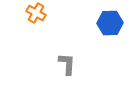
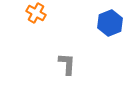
blue hexagon: rotated 20 degrees counterclockwise
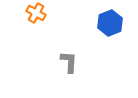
gray L-shape: moved 2 px right, 2 px up
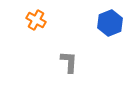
orange cross: moved 7 px down
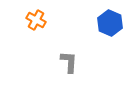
blue hexagon: rotated 15 degrees counterclockwise
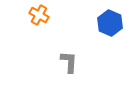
orange cross: moved 3 px right, 5 px up
